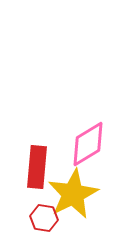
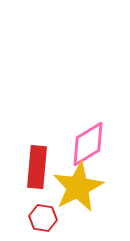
yellow star: moved 5 px right, 7 px up
red hexagon: moved 1 px left
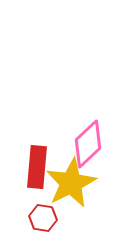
pink diamond: rotated 12 degrees counterclockwise
yellow star: moved 7 px left, 4 px up
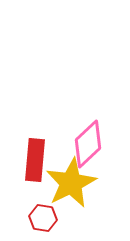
red rectangle: moved 2 px left, 7 px up
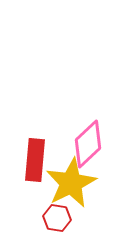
red hexagon: moved 14 px right
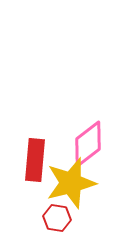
pink diamond: rotated 6 degrees clockwise
yellow star: rotated 12 degrees clockwise
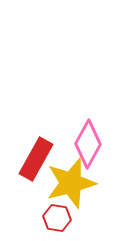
pink diamond: rotated 24 degrees counterclockwise
red rectangle: moved 1 px right, 1 px up; rotated 24 degrees clockwise
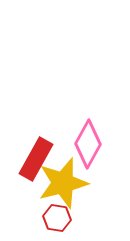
yellow star: moved 8 px left
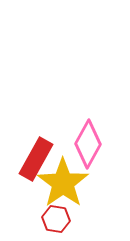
yellow star: rotated 21 degrees counterclockwise
red hexagon: moved 1 px left, 1 px down
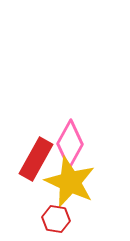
pink diamond: moved 18 px left
yellow star: moved 7 px right, 1 px up; rotated 12 degrees counterclockwise
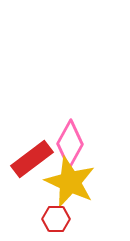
red rectangle: moved 4 px left; rotated 24 degrees clockwise
red hexagon: rotated 8 degrees counterclockwise
